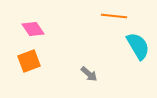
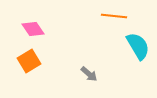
orange square: rotated 10 degrees counterclockwise
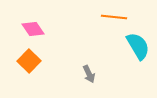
orange line: moved 1 px down
orange square: rotated 15 degrees counterclockwise
gray arrow: rotated 24 degrees clockwise
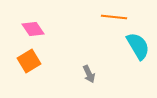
orange square: rotated 15 degrees clockwise
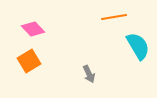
orange line: rotated 15 degrees counterclockwise
pink diamond: rotated 10 degrees counterclockwise
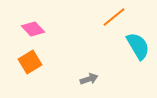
orange line: rotated 30 degrees counterclockwise
orange square: moved 1 px right, 1 px down
gray arrow: moved 5 px down; rotated 84 degrees counterclockwise
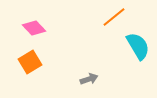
pink diamond: moved 1 px right, 1 px up
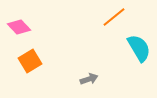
pink diamond: moved 15 px left, 1 px up
cyan semicircle: moved 1 px right, 2 px down
orange square: moved 1 px up
